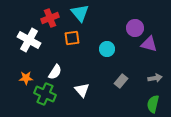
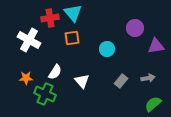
cyan triangle: moved 7 px left
red cross: rotated 12 degrees clockwise
purple triangle: moved 7 px right, 2 px down; rotated 24 degrees counterclockwise
gray arrow: moved 7 px left
white triangle: moved 9 px up
green semicircle: rotated 36 degrees clockwise
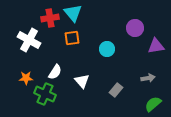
gray rectangle: moved 5 px left, 9 px down
